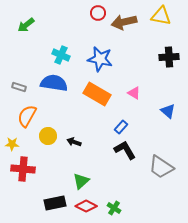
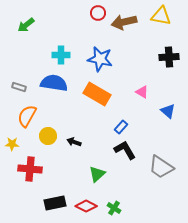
cyan cross: rotated 24 degrees counterclockwise
pink triangle: moved 8 px right, 1 px up
red cross: moved 7 px right
green triangle: moved 16 px right, 7 px up
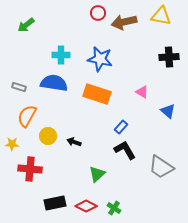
orange rectangle: rotated 12 degrees counterclockwise
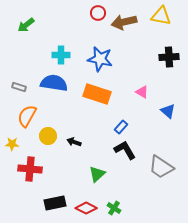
red diamond: moved 2 px down
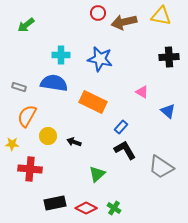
orange rectangle: moved 4 px left, 8 px down; rotated 8 degrees clockwise
